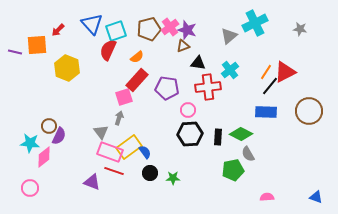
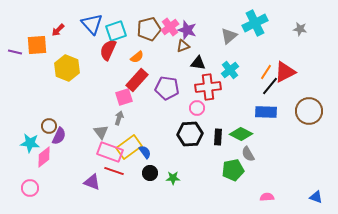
pink circle at (188, 110): moved 9 px right, 2 px up
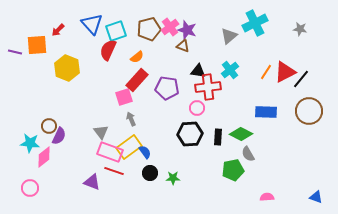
brown triangle at (183, 46): rotated 40 degrees clockwise
black triangle at (198, 63): moved 8 px down
black line at (270, 86): moved 31 px right, 7 px up
gray arrow at (119, 118): moved 12 px right, 1 px down; rotated 40 degrees counterclockwise
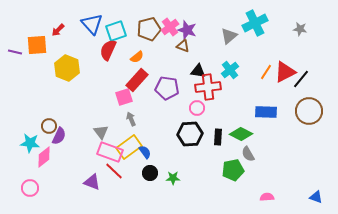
red line at (114, 171): rotated 24 degrees clockwise
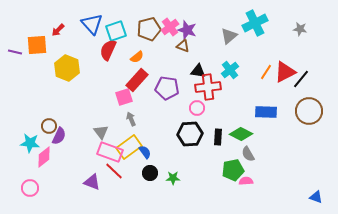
pink semicircle at (267, 197): moved 21 px left, 16 px up
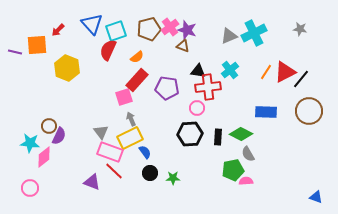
cyan cross at (255, 23): moved 1 px left, 10 px down
gray triangle at (229, 36): rotated 18 degrees clockwise
yellow rectangle at (129, 147): moved 1 px right, 9 px up; rotated 10 degrees clockwise
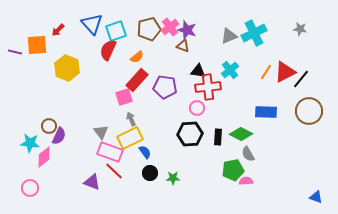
purple pentagon at (167, 88): moved 2 px left, 1 px up
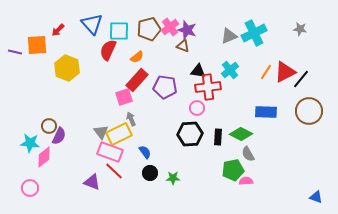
cyan square at (116, 31): moved 3 px right; rotated 20 degrees clockwise
yellow rectangle at (130, 138): moved 11 px left, 4 px up
